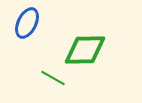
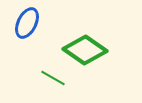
green diamond: rotated 36 degrees clockwise
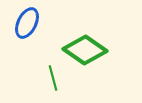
green line: rotated 45 degrees clockwise
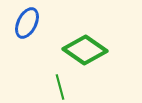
green line: moved 7 px right, 9 px down
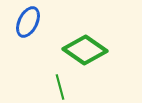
blue ellipse: moved 1 px right, 1 px up
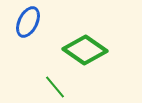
green line: moved 5 px left; rotated 25 degrees counterclockwise
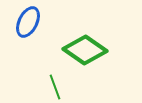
green line: rotated 20 degrees clockwise
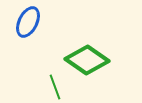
green diamond: moved 2 px right, 10 px down
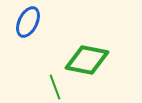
green diamond: rotated 24 degrees counterclockwise
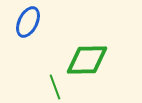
green diamond: rotated 12 degrees counterclockwise
